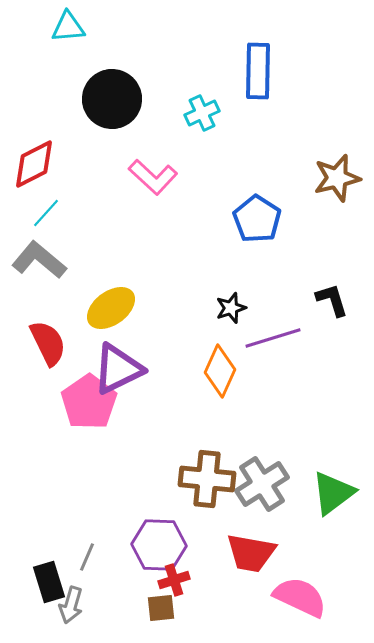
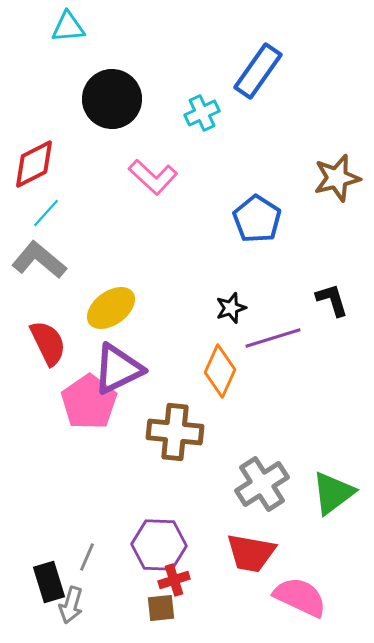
blue rectangle: rotated 34 degrees clockwise
brown cross: moved 32 px left, 47 px up
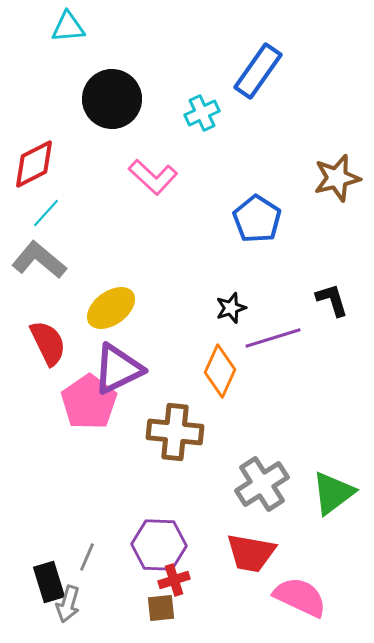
gray arrow: moved 3 px left, 1 px up
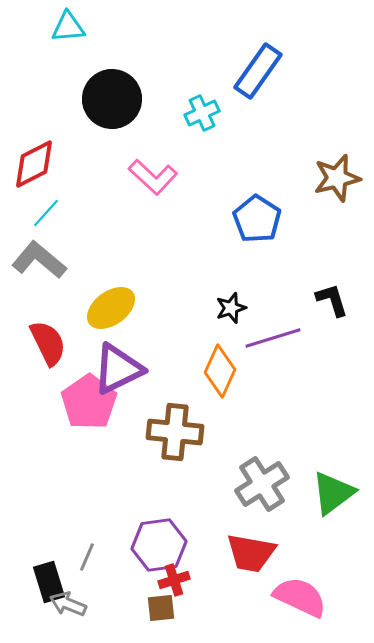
purple hexagon: rotated 10 degrees counterclockwise
gray arrow: rotated 96 degrees clockwise
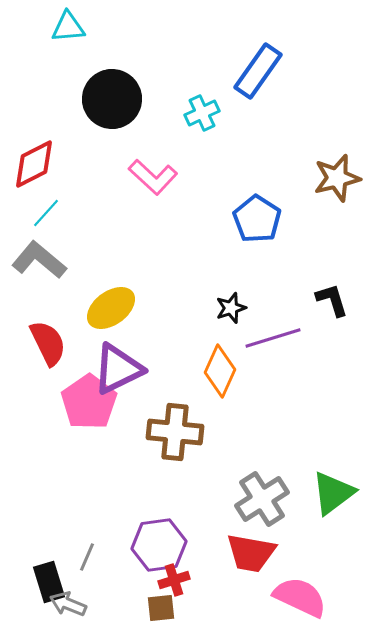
gray cross: moved 15 px down
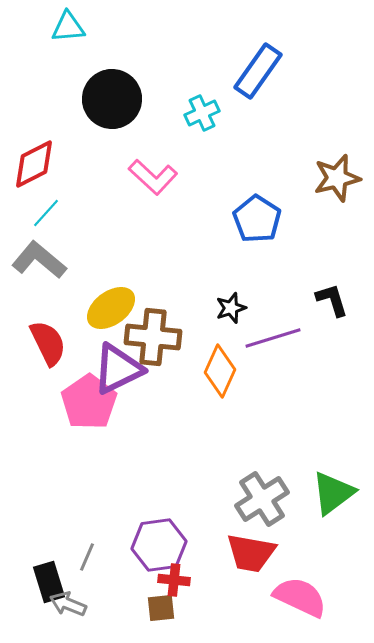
brown cross: moved 22 px left, 95 px up
red cross: rotated 24 degrees clockwise
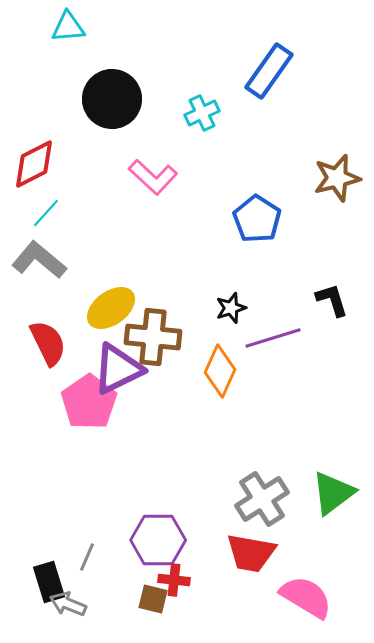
blue rectangle: moved 11 px right
purple hexagon: moved 1 px left, 5 px up; rotated 8 degrees clockwise
pink semicircle: moved 6 px right; rotated 6 degrees clockwise
brown square: moved 8 px left, 9 px up; rotated 20 degrees clockwise
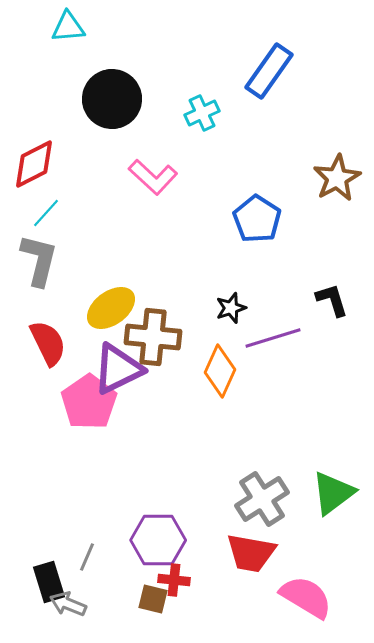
brown star: rotated 15 degrees counterclockwise
gray L-shape: rotated 64 degrees clockwise
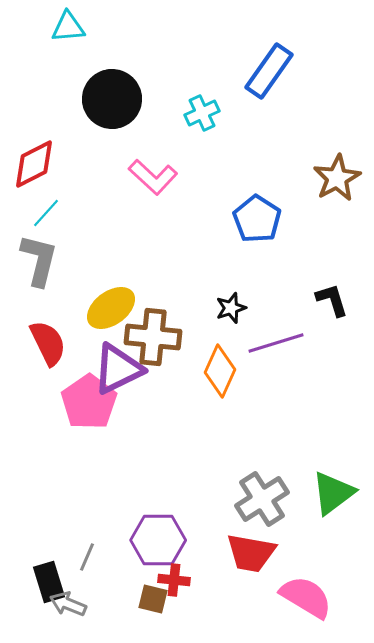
purple line: moved 3 px right, 5 px down
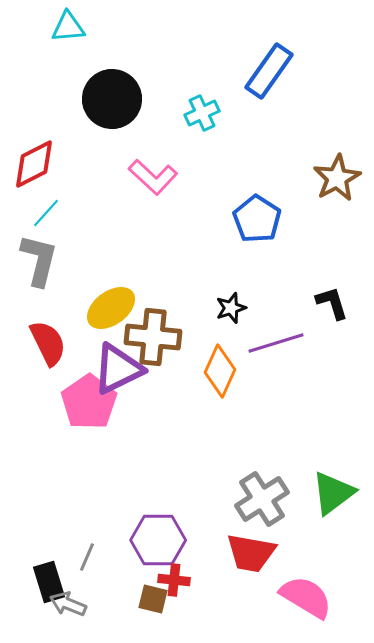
black L-shape: moved 3 px down
